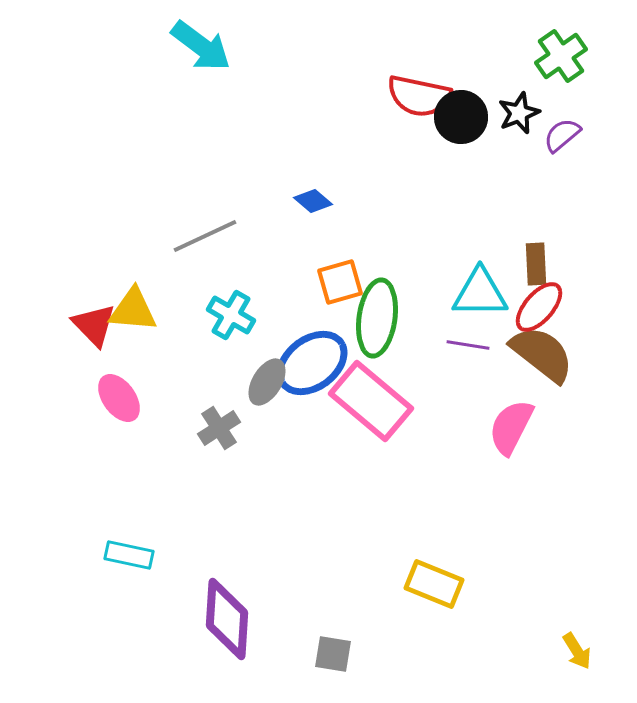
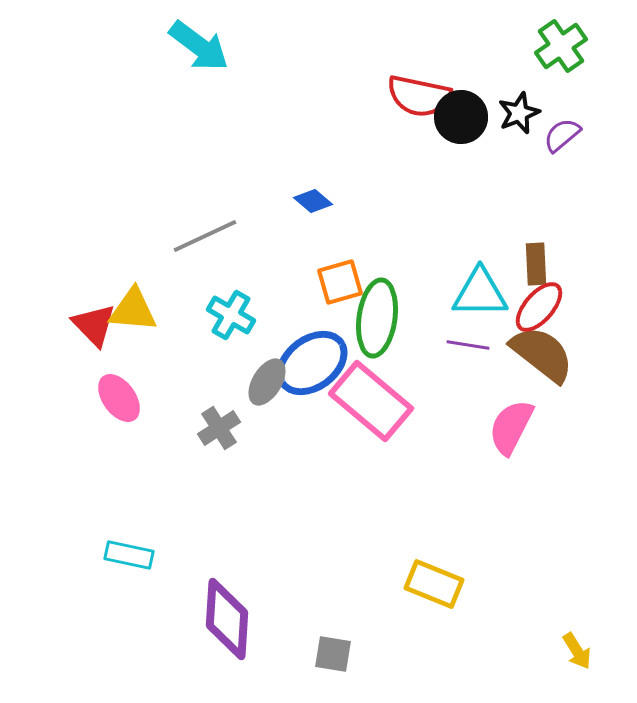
cyan arrow: moved 2 px left
green cross: moved 10 px up
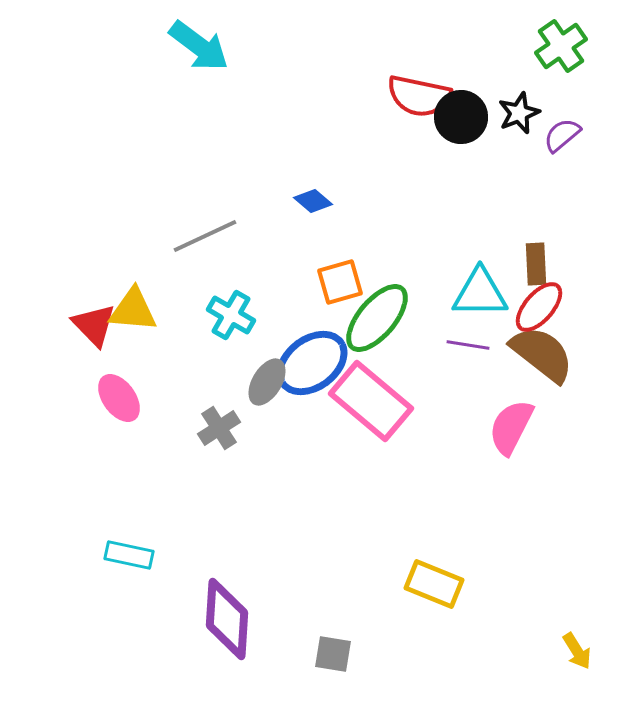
green ellipse: rotated 32 degrees clockwise
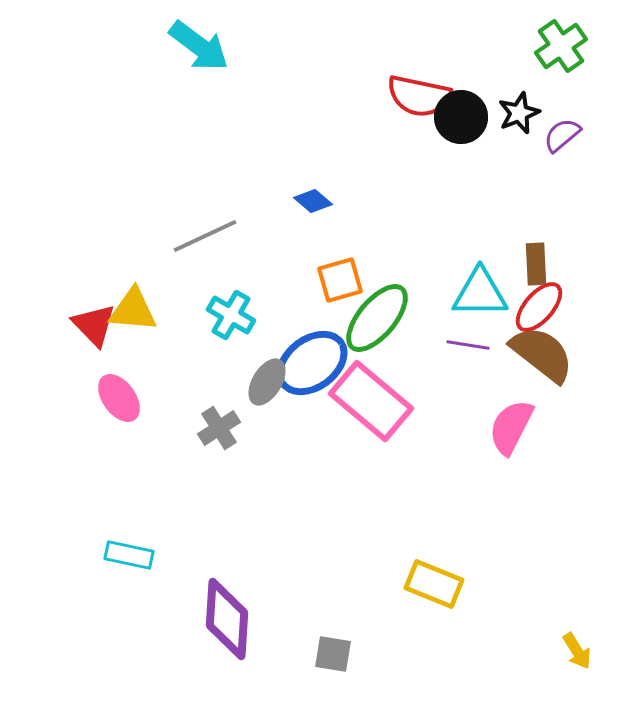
orange square: moved 2 px up
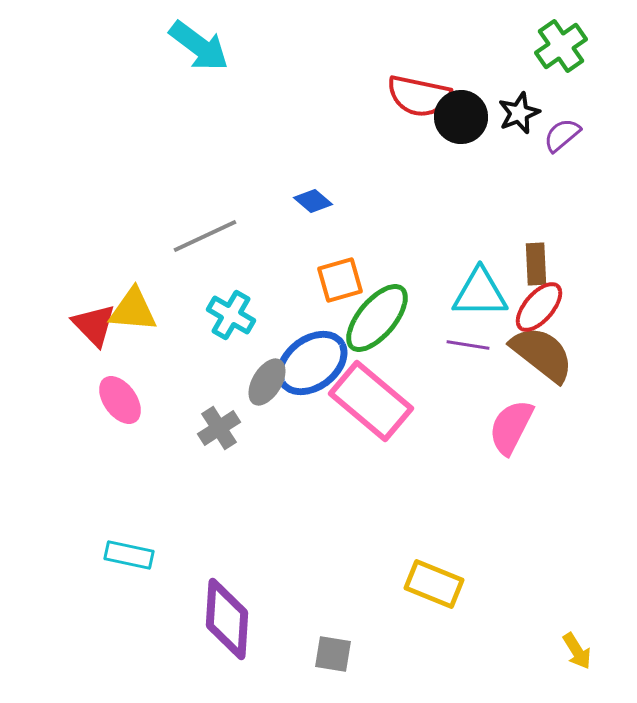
pink ellipse: moved 1 px right, 2 px down
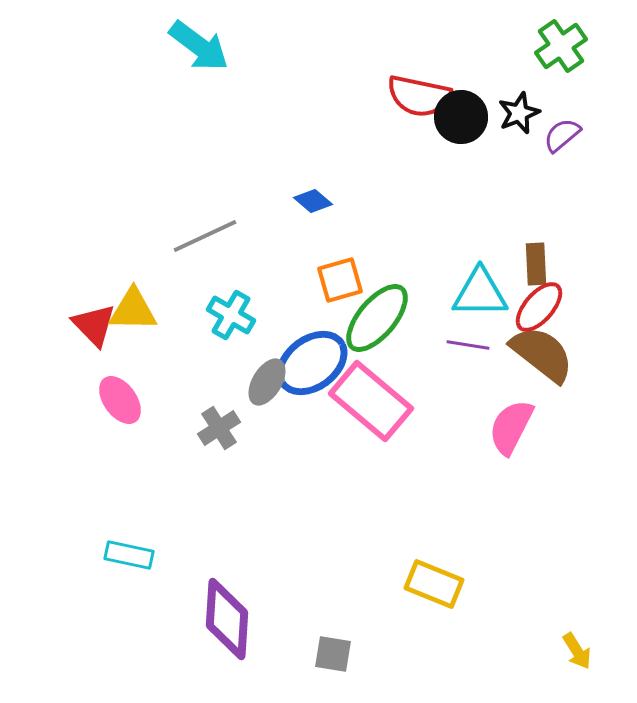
yellow triangle: rotated 4 degrees counterclockwise
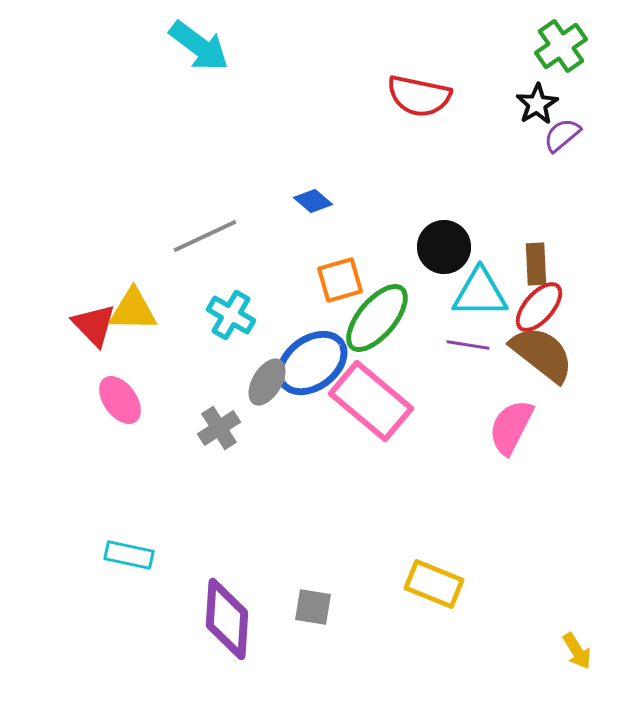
black star: moved 18 px right, 9 px up; rotated 9 degrees counterclockwise
black circle: moved 17 px left, 130 px down
gray square: moved 20 px left, 47 px up
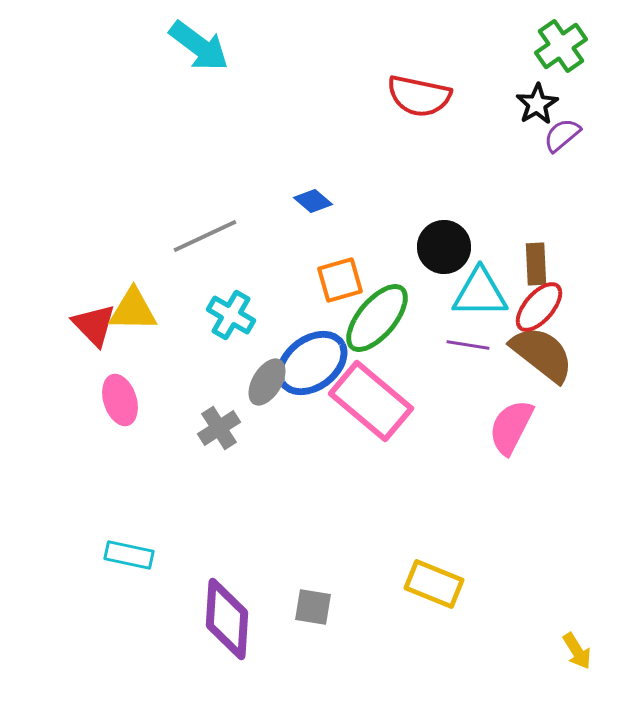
pink ellipse: rotated 18 degrees clockwise
